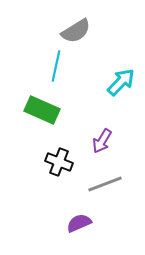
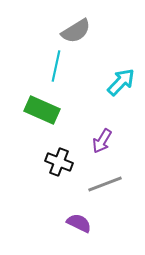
purple semicircle: rotated 50 degrees clockwise
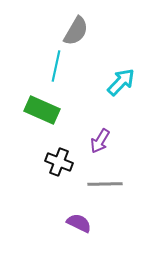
gray semicircle: rotated 28 degrees counterclockwise
purple arrow: moved 2 px left
gray line: rotated 20 degrees clockwise
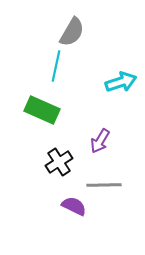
gray semicircle: moved 4 px left, 1 px down
cyan arrow: rotated 28 degrees clockwise
black cross: rotated 36 degrees clockwise
gray line: moved 1 px left, 1 px down
purple semicircle: moved 5 px left, 17 px up
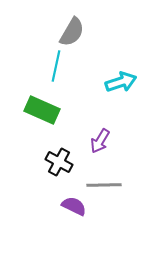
black cross: rotated 28 degrees counterclockwise
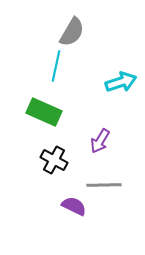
green rectangle: moved 2 px right, 2 px down
black cross: moved 5 px left, 2 px up
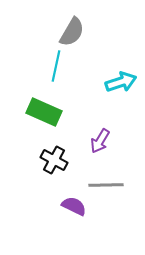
gray line: moved 2 px right
